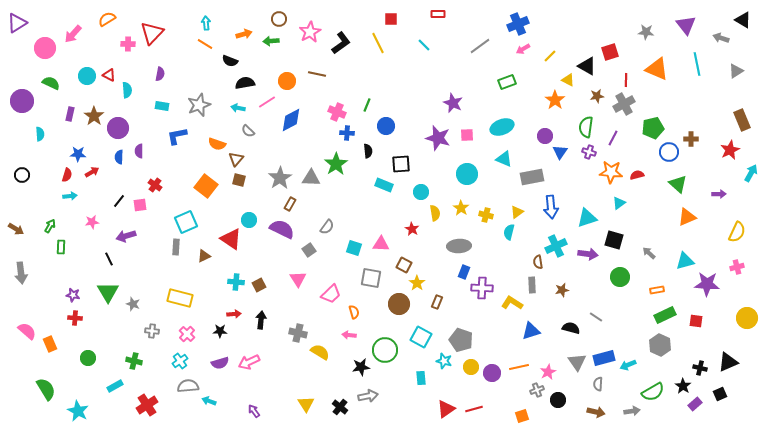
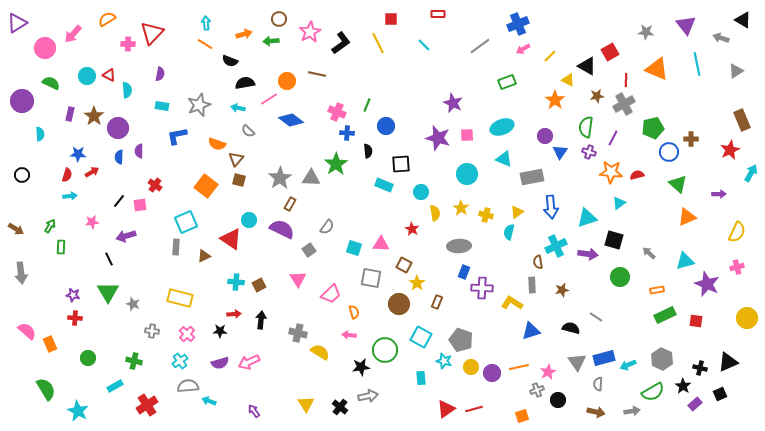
red square at (610, 52): rotated 12 degrees counterclockwise
pink line at (267, 102): moved 2 px right, 3 px up
blue diamond at (291, 120): rotated 65 degrees clockwise
purple star at (707, 284): rotated 20 degrees clockwise
gray hexagon at (660, 345): moved 2 px right, 14 px down
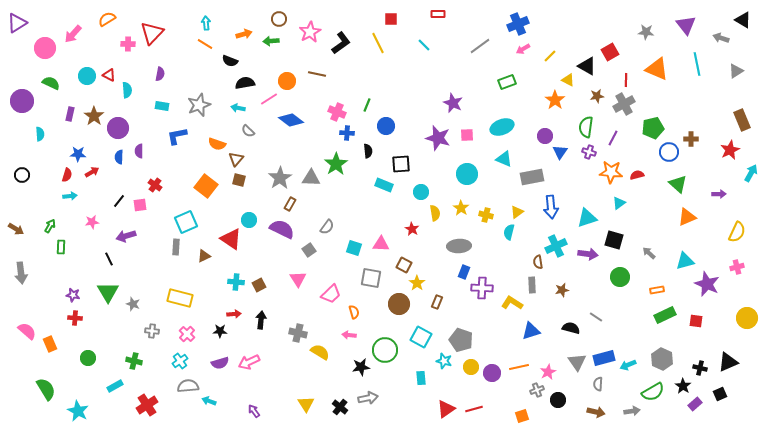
gray arrow at (368, 396): moved 2 px down
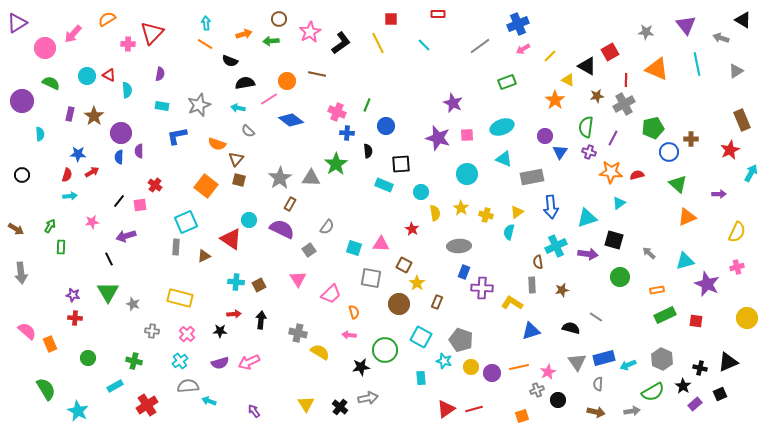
purple circle at (118, 128): moved 3 px right, 5 px down
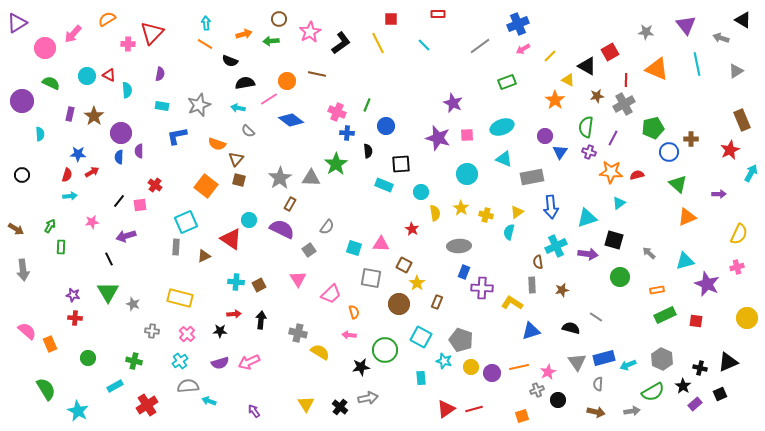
yellow semicircle at (737, 232): moved 2 px right, 2 px down
gray arrow at (21, 273): moved 2 px right, 3 px up
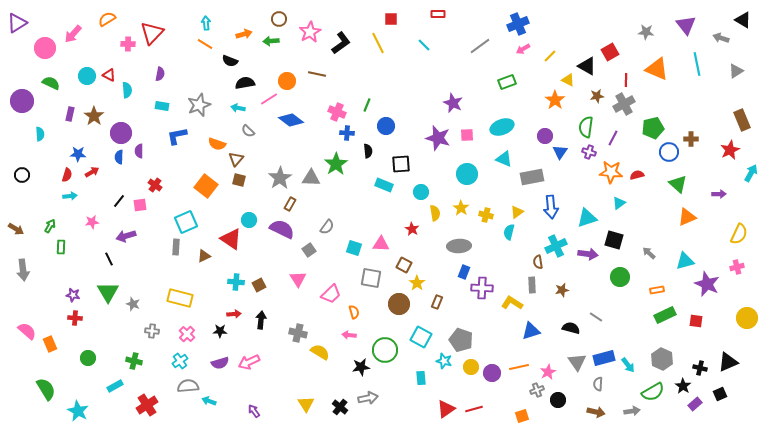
cyan arrow at (628, 365): rotated 105 degrees counterclockwise
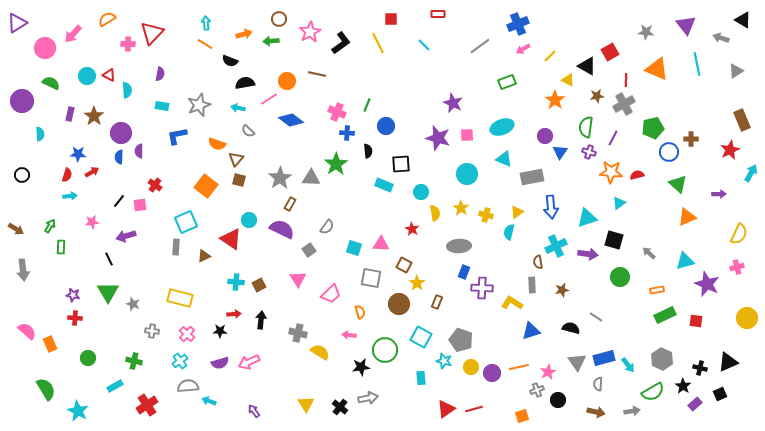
orange semicircle at (354, 312): moved 6 px right
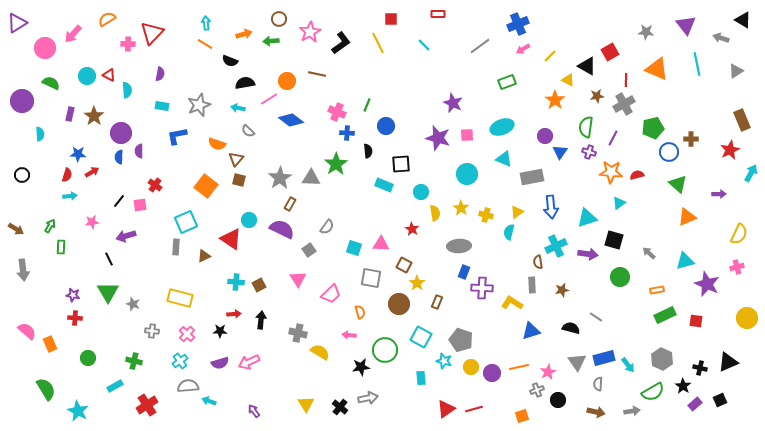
black square at (720, 394): moved 6 px down
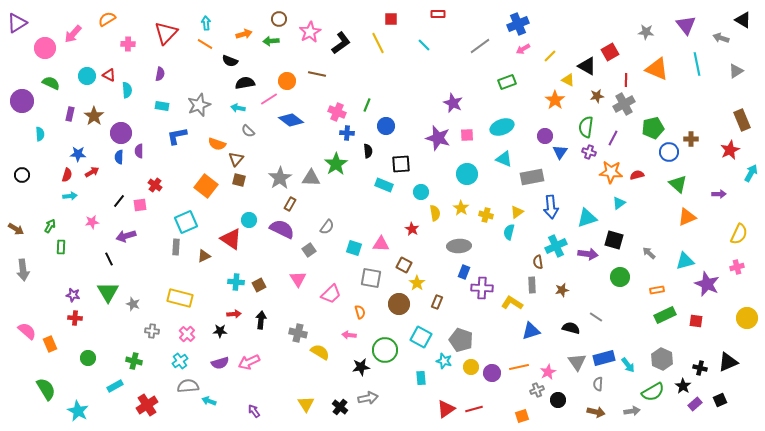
red triangle at (152, 33): moved 14 px right
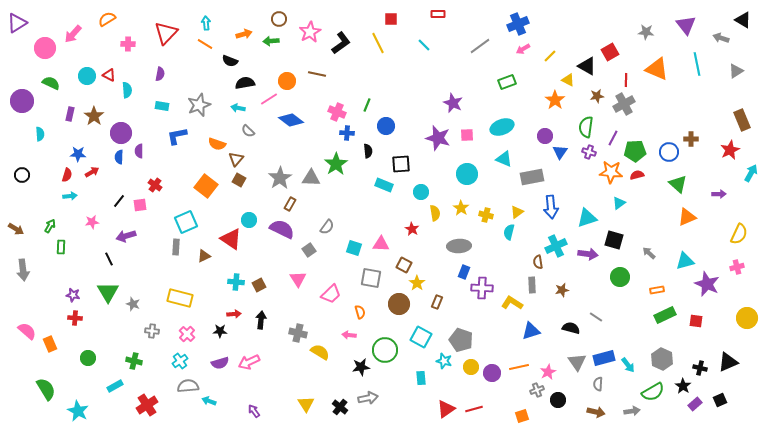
green pentagon at (653, 128): moved 18 px left, 23 px down; rotated 10 degrees clockwise
brown square at (239, 180): rotated 16 degrees clockwise
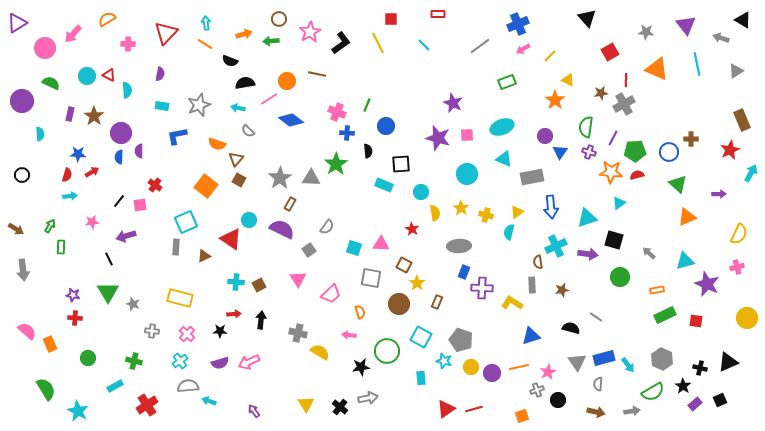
black triangle at (587, 66): moved 48 px up; rotated 18 degrees clockwise
brown star at (597, 96): moved 4 px right, 3 px up
blue triangle at (531, 331): moved 5 px down
green circle at (385, 350): moved 2 px right, 1 px down
